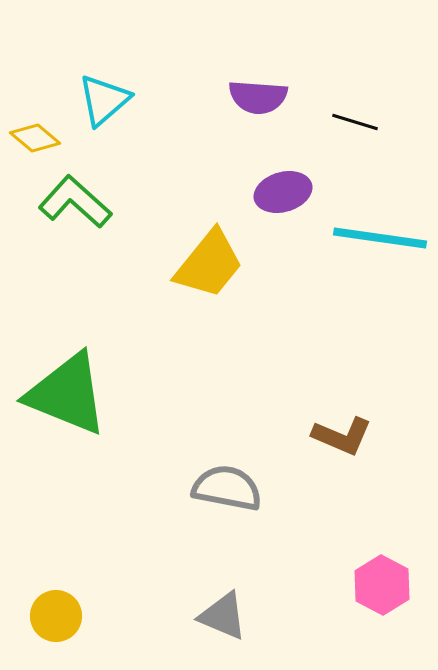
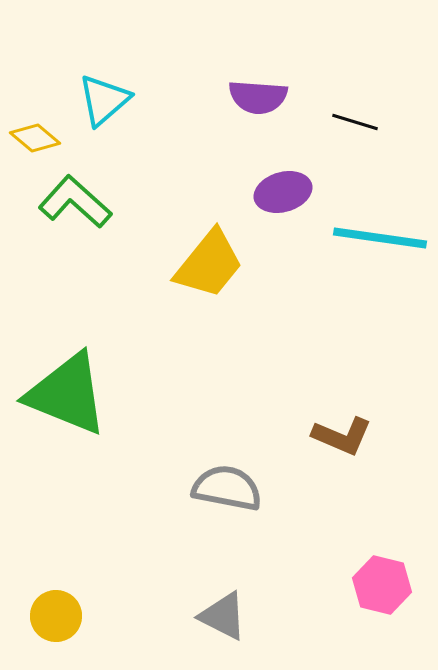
pink hexagon: rotated 14 degrees counterclockwise
gray triangle: rotated 4 degrees clockwise
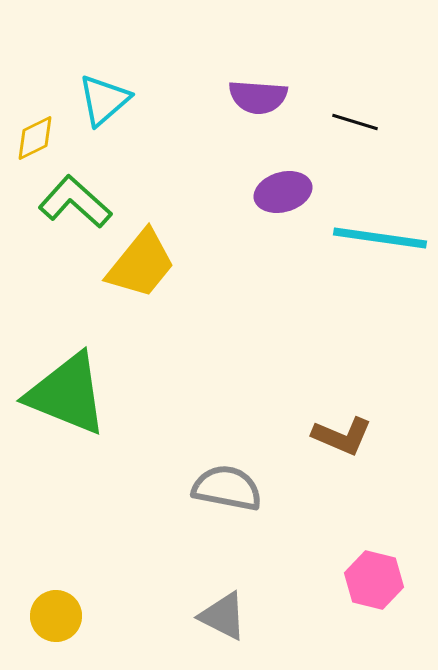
yellow diamond: rotated 66 degrees counterclockwise
yellow trapezoid: moved 68 px left
pink hexagon: moved 8 px left, 5 px up
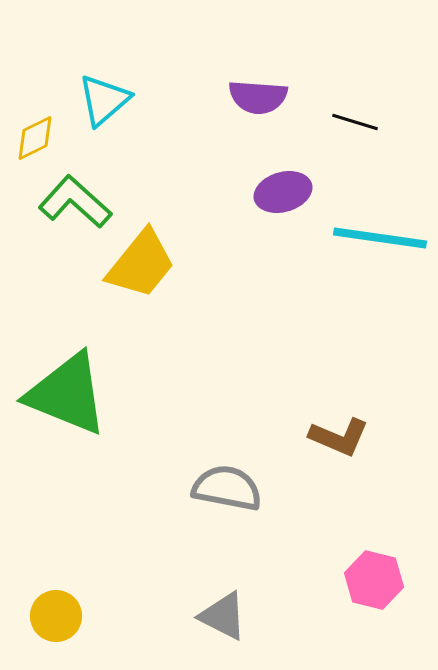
brown L-shape: moved 3 px left, 1 px down
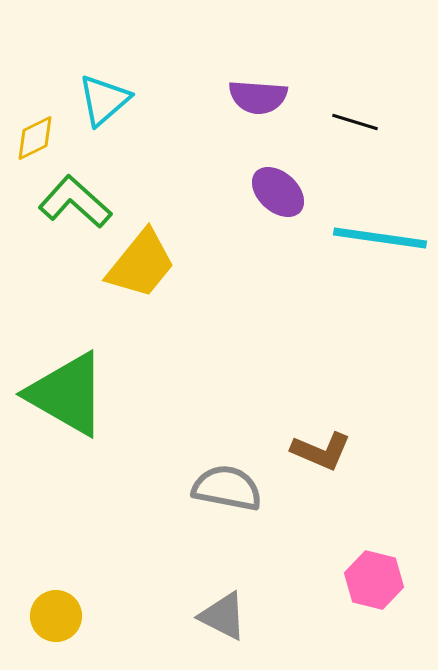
purple ellipse: moved 5 px left; rotated 58 degrees clockwise
green triangle: rotated 8 degrees clockwise
brown L-shape: moved 18 px left, 14 px down
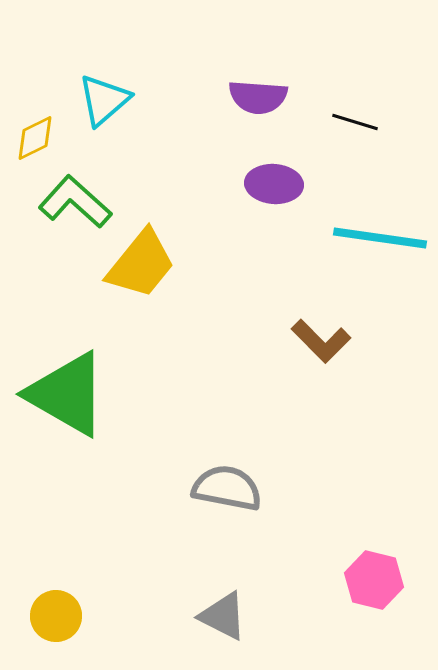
purple ellipse: moved 4 px left, 8 px up; rotated 38 degrees counterclockwise
brown L-shape: moved 110 px up; rotated 22 degrees clockwise
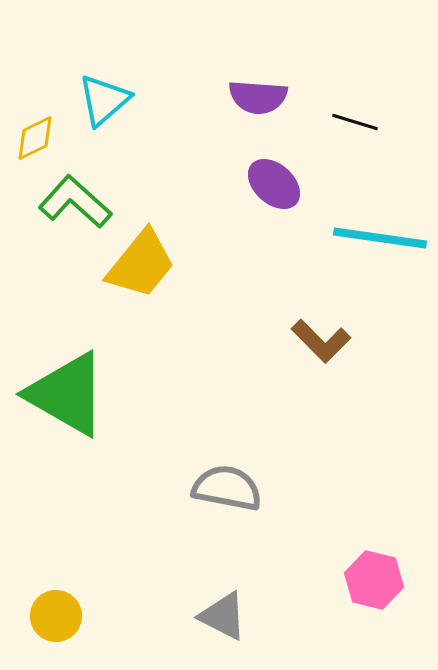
purple ellipse: rotated 38 degrees clockwise
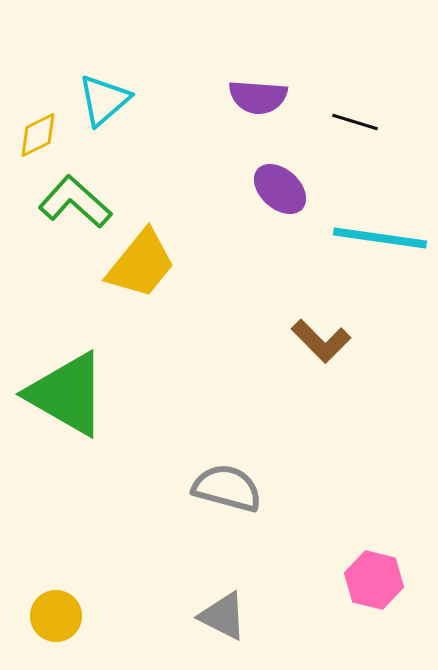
yellow diamond: moved 3 px right, 3 px up
purple ellipse: moved 6 px right, 5 px down
gray semicircle: rotated 4 degrees clockwise
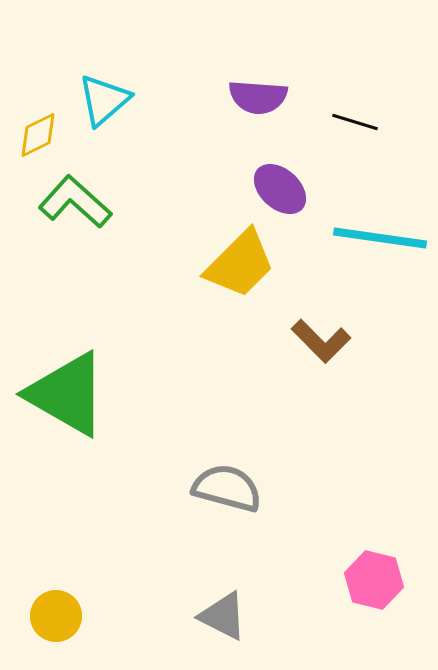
yellow trapezoid: moved 99 px right; rotated 6 degrees clockwise
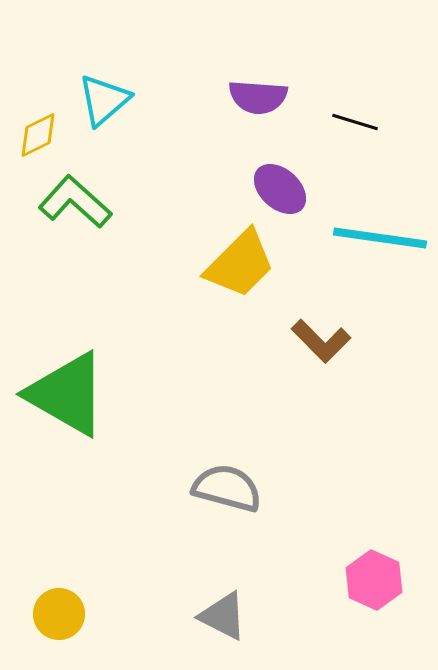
pink hexagon: rotated 10 degrees clockwise
yellow circle: moved 3 px right, 2 px up
